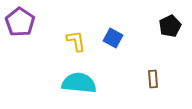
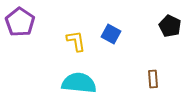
black pentagon: rotated 20 degrees counterclockwise
blue square: moved 2 px left, 4 px up
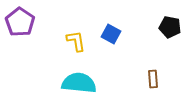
black pentagon: moved 1 px down; rotated 15 degrees counterclockwise
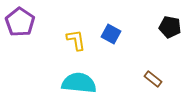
yellow L-shape: moved 1 px up
brown rectangle: rotated 48 degrees counterclockwise
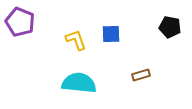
purple pentagon: rotated 12 degrees counterclockwise
blue square: rotated 30 degrees counterclockwise
yellow L-shape: rotated 10 degrees counterclockwise
brown rectangle: moved 12 px left, 4 px up; rotated 54 degrees counterclockwise
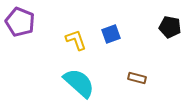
blue square: rotated 18 degrees counterclockwise
brown rectangle: moved 4 px left, 3 px down; rotated 30 degrees clockwise
cyan semicircle: rotated 36 degrees clockwise
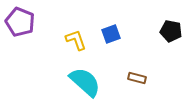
black pentagon: moved 1 px right, 4 px down
cyan semicircle: moved 6 px right, 1 px up
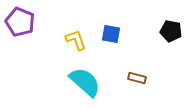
blue square: rotated 30 degrees clockwise
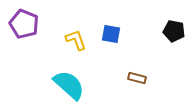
purple pentagon: moved 4 px right, 2 px down
black pentagon: moved 3 px right
cyan semicircle: moved 16 px left, 3 px down
